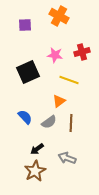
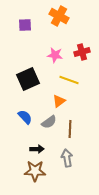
black square: moved 7 px down
brown line: moved 1 px left, 6 px down
black arrow: rotated 144 degrees counterclockwise
gray arrow: rotated 60 degrees clockwise
brown star: rotated 30 degrees clockwise
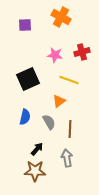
orange cross: moved 2 px right, 1 px down
blue semicircle: rotated 56 degrees clockwise
gray semicircle: rotated 84 degrees counterclockwise
black arrow: rotated 48 degrees counterclockwise
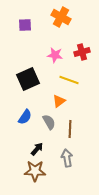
blue semicircle: rotated 21 degrees clockwise
